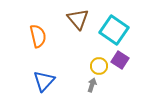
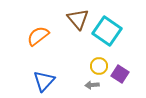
cyan square: moved 7 px left, 1 px down
orange semicircle: rotated 115 degrees counterclockwise
purple square: moved 14 px down
gray arrow: rotated 112 degrees counterclockwise
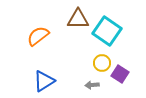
brown triangle: rotated 50 degrees counterclockwise
yellow circle: moved 3 px right, 3 px up
blue triangle: rotated 15 degrees clockwise
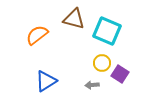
brown triangle: moved 4 px left; rotated 15 degrees clockwise
cyan square: rotated 12 degrees counterclockwise
orange semicircle: moved 1 px left, 1 px up
blue triangle: moved 2 px right
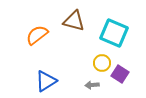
brown triangle: moved 2 px down
cyan square: moved 7 px right, 2 px down
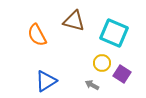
orange semicircle: rotated 80 degrees counterclockwise
purple square: moved 2 px right
gray arrow: rotated 32 degrees clockwise
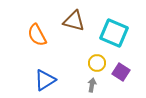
yellow circle: moved 5 px left
purple square: moved 1 px left, 2 px up
blue triangle: moved 1 px left, 1 px up
gray arrow: rotated 72 degrees clockwise
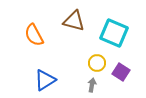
orange semicircle: moved 3 px left
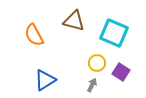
gray arrow: rotated 16 degrees clockwise
